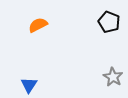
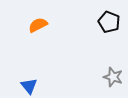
gray star: rotated 12 degrees counterclockwise
blue triangle: moved 1 px down; rotated 12 degrees counterclockwise
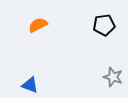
black pentagon: moved 5 px left, 3 px down; rotated 30 degrees counterclockwise
blue triangle: moved 1 px right, 1 px up; rotated 30 degrees counterclockwise
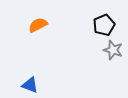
black pentagon: rotated 15 degrees counterclockwise
gray star: moved 27 px up
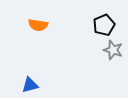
orange semicircle: rotated 144 degrees counterclockwise
blue triangle: rotated 36 degrees counterclockwise
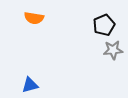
orange semicircle: moved 4 px left, 7 px up
gray star: rotated 24 degrees counterclockwise
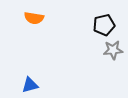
black pentagon: rotated 10 degrees clockwise
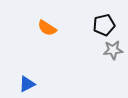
orange semicircle: moved 13 px right, 10 px down; rotated 24 degrees clockwise
blue triangle: moved 3 px left, 1 px up; rotated 12 degrees counterclockwise
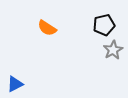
gray star: rotated 24 degrees counterclockwise
blue triangle: moved 12 px left
